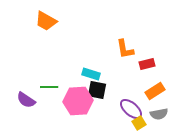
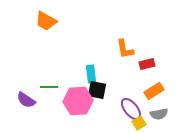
cyan rectangle: rotated 66 degrees clockwise
orange rectangle: moved 1 px left
purple ellipse: rotated 10 degrees clockwise
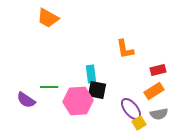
orange trapezoid: moved 2 px right, 3 px up
red rectangle: moved 11 px right, 6 px down
